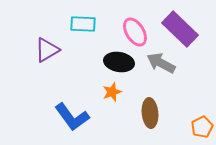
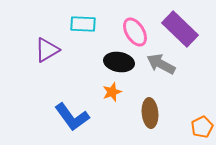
gray arrow: moved 1 px down
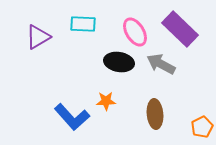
purple triangle: moved 9 px left, 13 px up
orange star: moved 6 px left, 9 px down; rotated 18 degrees clockwise
brown ellipse: moved 5 px right, 1 px down
blue L-shape: rotated 6 degrees counterclockwise
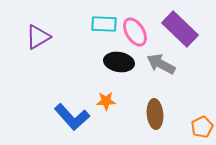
cyan rectangle: moved 21 px right
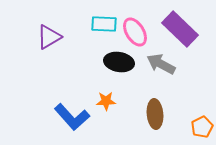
purple triangle: moved 11 px right
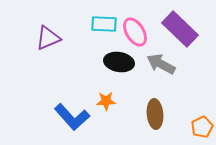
purple triangle: moved 1 px left, 1 px down; rotated 8 degrees clockwise
